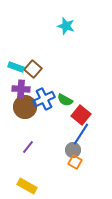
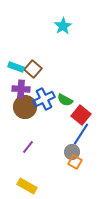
cyan star: moved 3 px left; rotated 24 degrees clockwise
gray circle: moved 1 px left, 2 px down
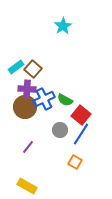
cyan rectangle: rotated 56 degrees counterclockwise
purple cross: moved 6 px right
gray circle: moved 12 px left, 22 px up
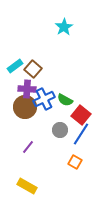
cyan star: moved 1 px right, 1 px down
cyan rectangle: moved 1 px left, 1 px up
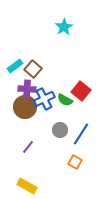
red square: moved 24 px up
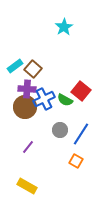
orange square: moved 1 px right, 1 px up
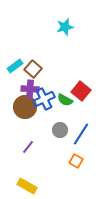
cyan star: moved 1 px right; rotated 18 degrees clockwise
purple cross: moved 3 px right
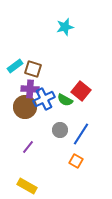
brown square: rotated 24 degrees counterclockwise
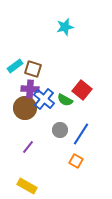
red square: moved 1 px right, 1 px up
blue cross: rotated 25 degrees counterclockwise
brown circle: moved 1 px down
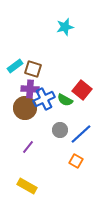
blue cross: rotated 25 degrees clockwise
blue line: rotated 15 degrees clockwise
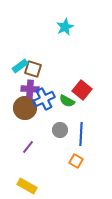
cyan star: rotated 12 degrees counterclockwise
cyan rectangle: moved 5 px right
green semicircle: moved 2 px right, 1 px down
blue line: rotated 45 degrees counterclockwise
